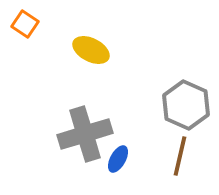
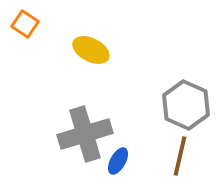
blue ellipse: moved 2 px down
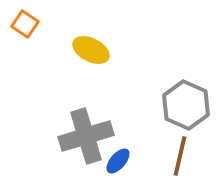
gray cross: moved 1 px right, 2 px down
blue ellipse: rotated 12 degrees clockwise
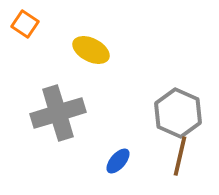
gray hexagon: moved 8 px left, 8 px down
gray cross: moved 28 px left, 23 px up
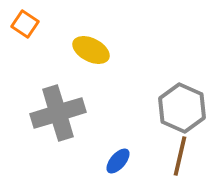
gray hexagon: moved 4 px right, 5 px up
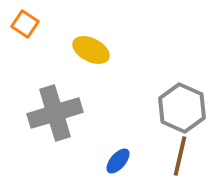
gray cross: moved 3 px left
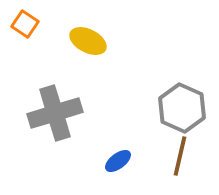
yellow ellipse: moved 3 px left, 9 px up
blue ellipse: rotated 12 degrees clockwise
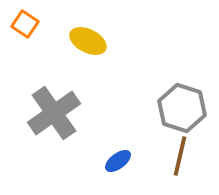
gray hexagon: rotated 6 degrees counterclockwise
gray cross: moved 1 px left; rotated 18 degrees counterclockwise
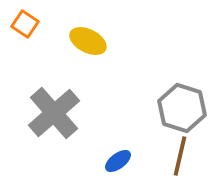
gray cross: rotated 6 degrees counterclockwise
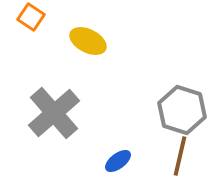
orange square: moved 6 px right, 7 px up
gray hexagon: moved 2 px down
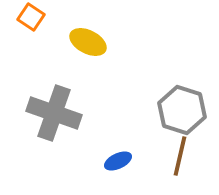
yellow ellipse: moved 1 px down
gray cross: rotated 30 degrees counterclockwise
blue ellipse: rotated 12 degrees clockwise
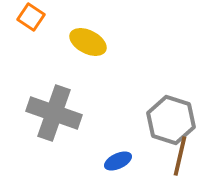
gray hexagon: moved 11 px left, 10 px down
